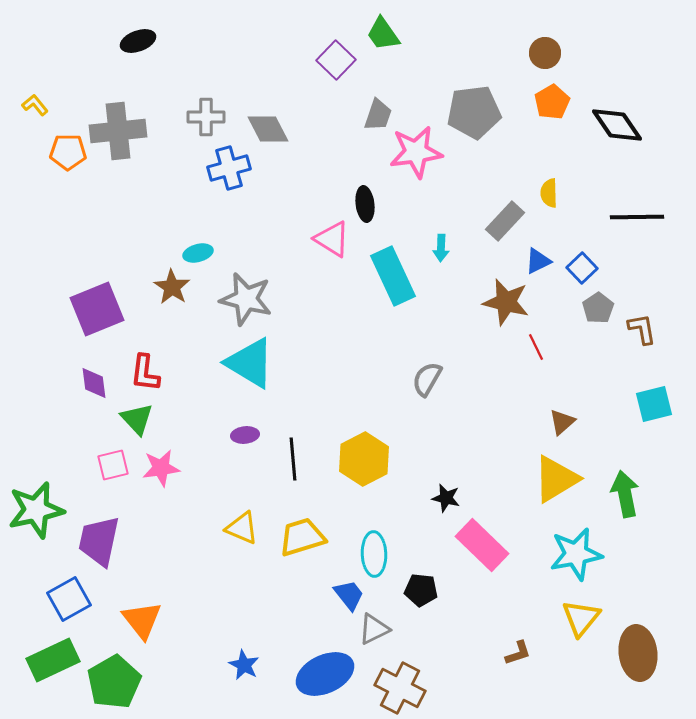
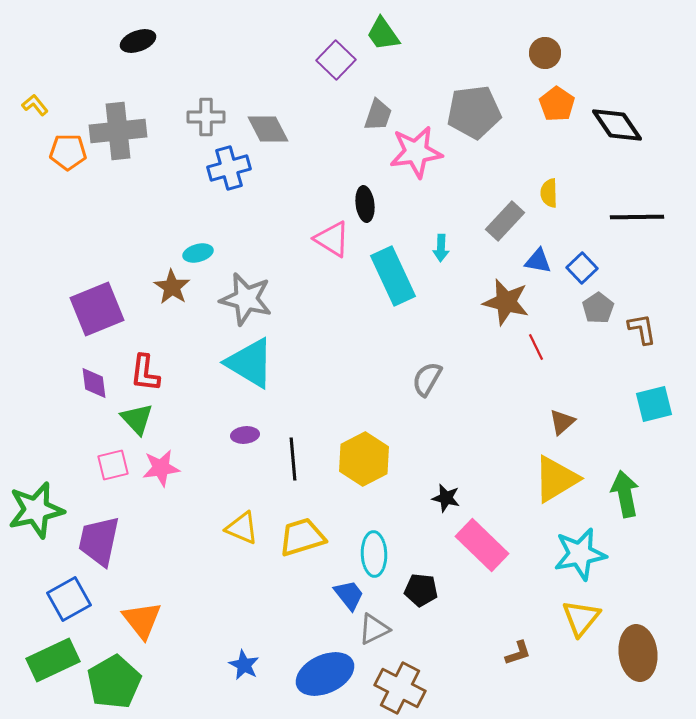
orange pentagon at (552, 102): moved 5 px right, 2 px down; rotated 8 degrees counterclockwise
blue triangle at (538, 261): rotated 36 degrees clockwise
cyan star at (576, 554): moved 4 px right
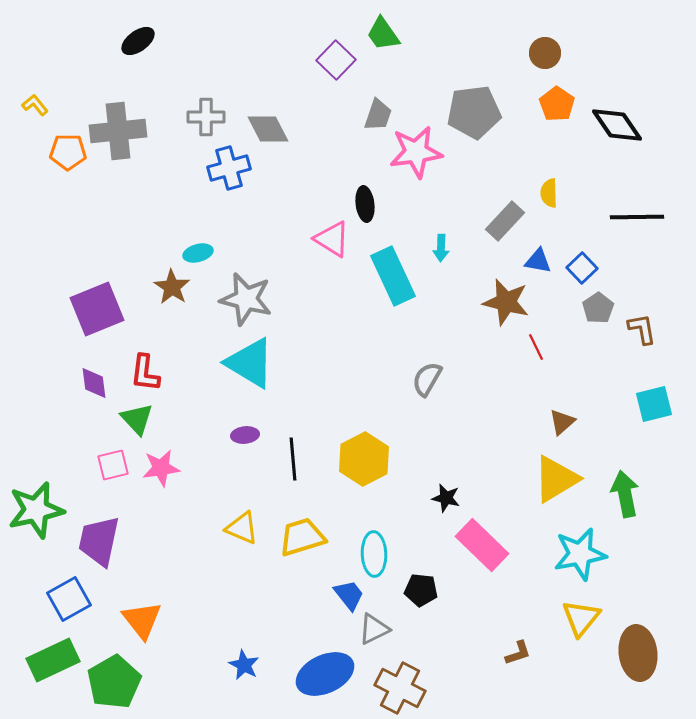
black ellipse at (138, 41): rotated 16 degrees counterclockwise
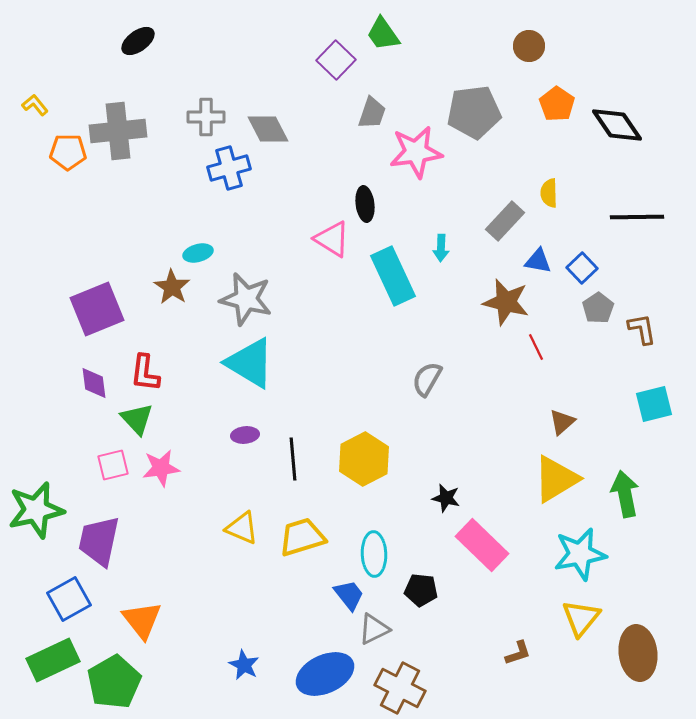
brown circle at (545, 53): moved 16 px left, 7 px up
gray trapezoid at (378, 115): moved 6 px left, 2 px up
